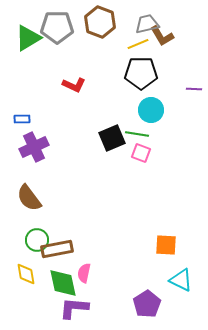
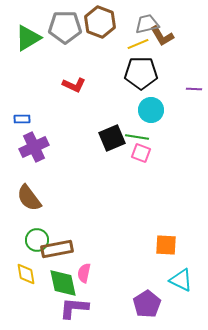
gray pentagon: moved 8 px right
green line: moved 3 px down
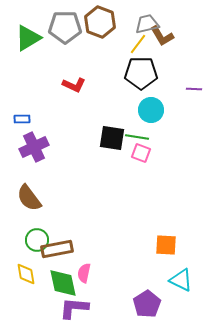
yellow line: rotated 30 degrees counterclockwise
black square: rotated 32 degrees clockwise
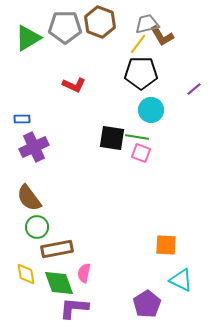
purple line: rotated 42 degrees counterclockwise
green circle: moved 13 px up
green diamond: moved 4 px left; rotated 8 degrees counterclockwise
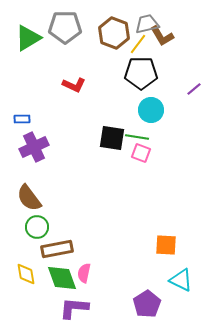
brown hexagon: moved 14 px right, 11 px down
green diamond: moved 3 px right, 5 px up
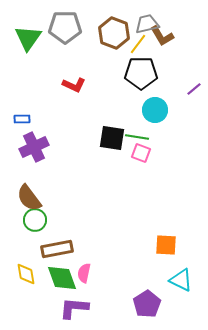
green triangle: rotated 24 degrees counterclockwise
cyan circle: moved 4 px right
green circle: moved 2 px left, 7 px up
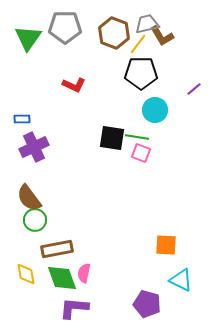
purple pentagon: rotated 24 degrees counterclockwise
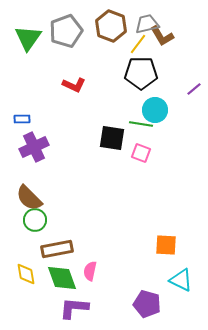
gray pentagon: moved 1 px right, 4 px down; rotated 20 degrees counterclockwise
brown hexagon: moved 3 px left, 7 px up
green line: moved 4 px right, 13 px up
brown semicircle: rotated 8 degrees counterclockwise
pink semicircle: moved 6 px right, 2 px up
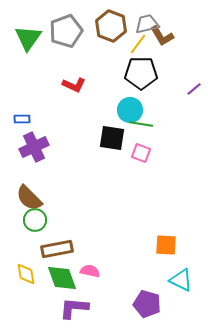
cyan circle: moved 25 px left
pink semicircle: rotated 90 degrees clockwise
